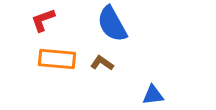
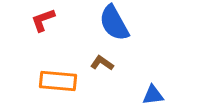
blue semicircle: moved 2 px right, 1 px up
orange rectangle: moved 1 px right, 22 px down
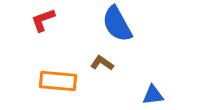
blue semicircle: moved 3 px right, 1 px down
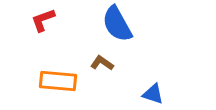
blue triangle: moved 1 px up; rotated 25 degrees clockwise
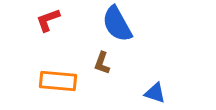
red L-shape: moved 5 px right
brown L-shape: rotated 105 degrees counterclockwise
blue triangle: moved 2 px right, 1 px up
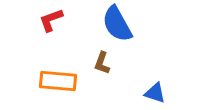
red L-shape: moved 3 px right
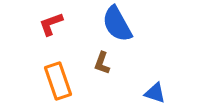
red L-shape: moved 4 px down
orange rectangle: rotated 66 degrees clockwise
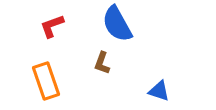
red L-shape: moved 1 px right, 2 px down
orange rectangle: moved 12 px left
blue triangle: moved 4 px right, 2 px up
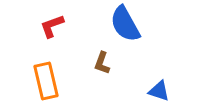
blue semicircle: moved 8 px right
orange rectangle: rotated 6 degrees clockwise
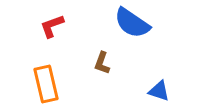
blue semicircle: moved 7 px right, 1 px up; rotated 27 degrees counterclockwise
orange rectangle: moved 3 px down
